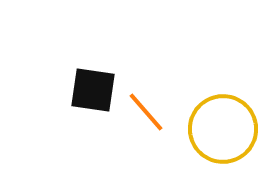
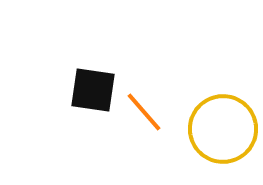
orange line: moved 2 px left
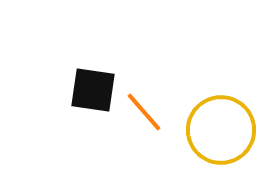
yellow circle: moved 2 px left, 1 px down
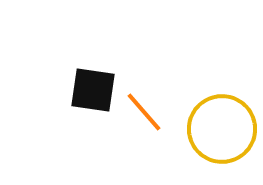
yellow circle: moved 1 px right, 1 px up
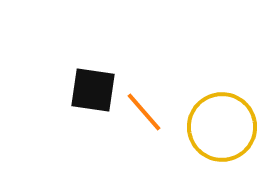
yellow circle: moved 2 px up
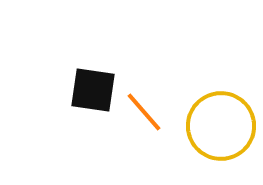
yellow circle: moved 1 px left, 1 px up
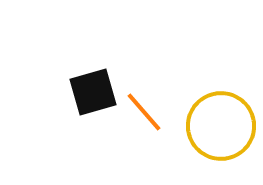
black square: moved 2 px down; rotated 24 degrees counterclockwise
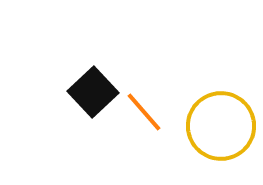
black square: rotated 27 degrees counterclockwise
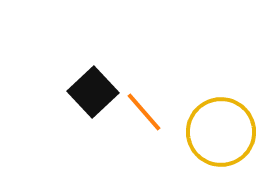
yellow circle: moved 6 px down
